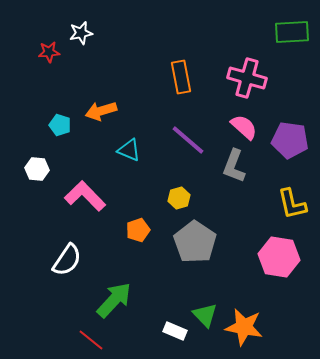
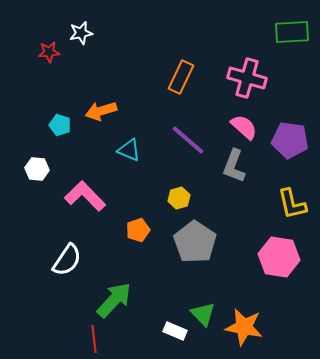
orange rectangle: rotated 36 degrees clockwise
green triangle: moved 2 px left, 1 px up
red line: moved 3 px right, 1 px up; rotated 44 degrees clockwise
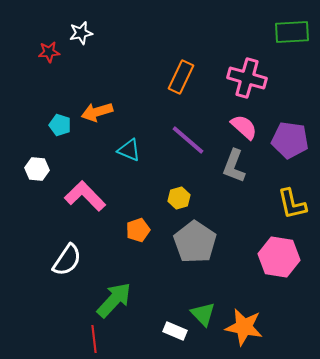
orange arrow: moved 4 px left, 1 px down
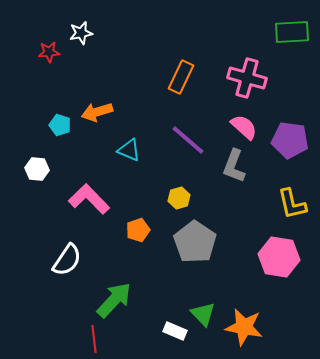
pink L-shape: moved 4 px right, 3 px down
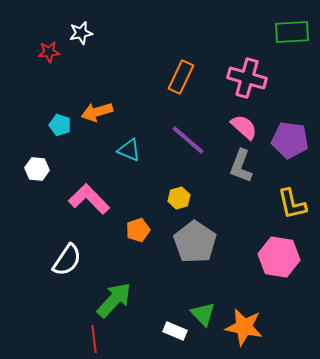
gray L-shape: moved 7 px right
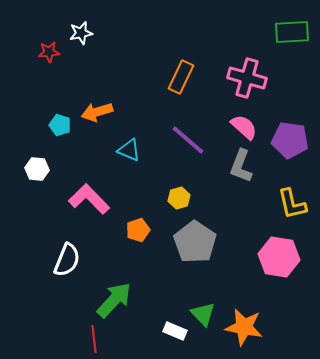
white semicircle: rotated 12 degrees counterclockwise
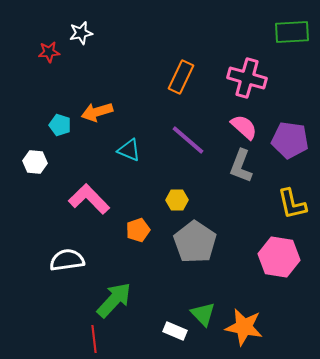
white hexagon: moved 2 px left, 7 px up
yellow hexagon: moved 2 px left, 2 px down; rotated 15 degrees clockwise
white semicircle: rotated 120 degrees counterclockwise
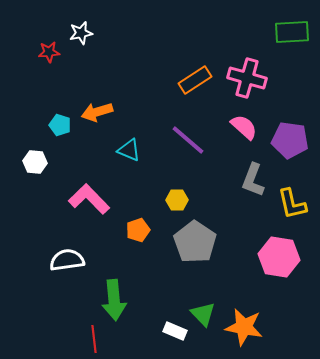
orange rectangle: moved 14 px right, 3 px down; rotated 32 degrees clockwise
gray L-shape: moved 12 px right, 14 px down
green arrow: rotated 132 degrees clockwise
